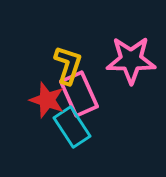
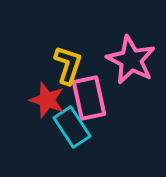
pink star: rotated 27 degrees clockwise
pink rectangle: moved 10 px right, 4 px down; rotated 12 degrees clockwise
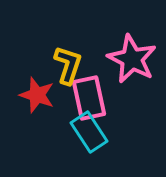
pink star: moved 1 px right, 1 px up
red star: moved 10 px left, 5 px up
cyan rectangle: moved 17 px right, 5 px down
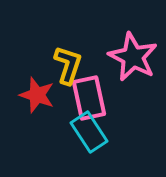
pink star: moved 1 px right, 2 px up
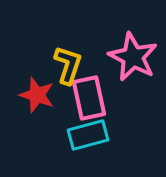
cyan rectangle: moved 1 px left, 3 px down; rotated 72 degrees counterclockwise
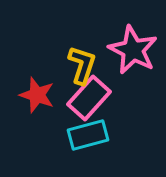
pink star: moved 7 px up
yellow L-shape: moved 14 px right
pink rectangle: rotated 54 degrees clockwise
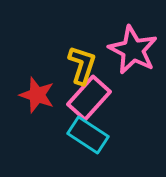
cyan rectangle: rotated 48 degrees clockwise
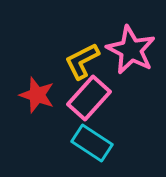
pink star: moved 2 px left
yellow L-shape: moved 4 px up; rotated 135 degrees counterclockwise
cyan rectangle: moved 4 px right, 8 px down
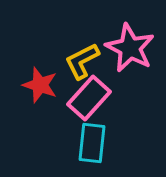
pink star: moved 1 px left, 2 px up
red star: moved 3 px right, 10 px up
cyan rectangle: rotated 63 degrees clockwise
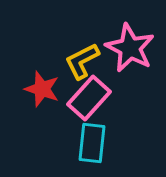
red star: moved 2 px right, 4 px down
